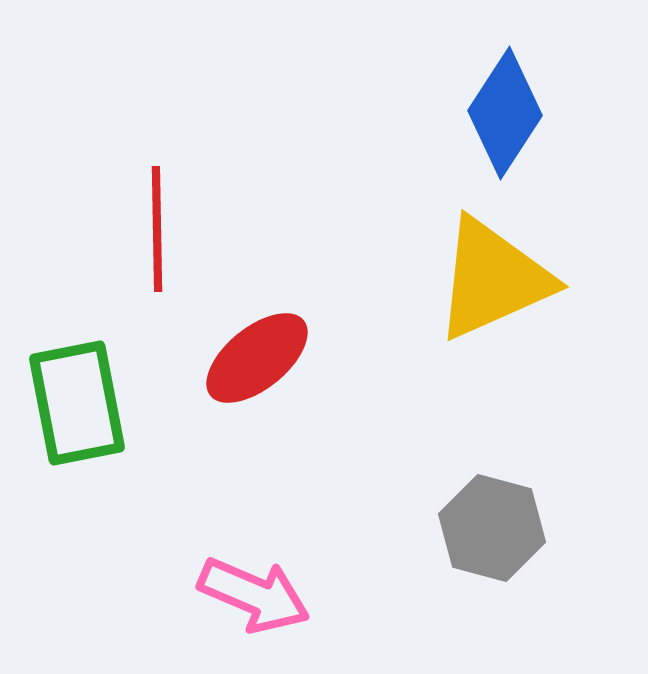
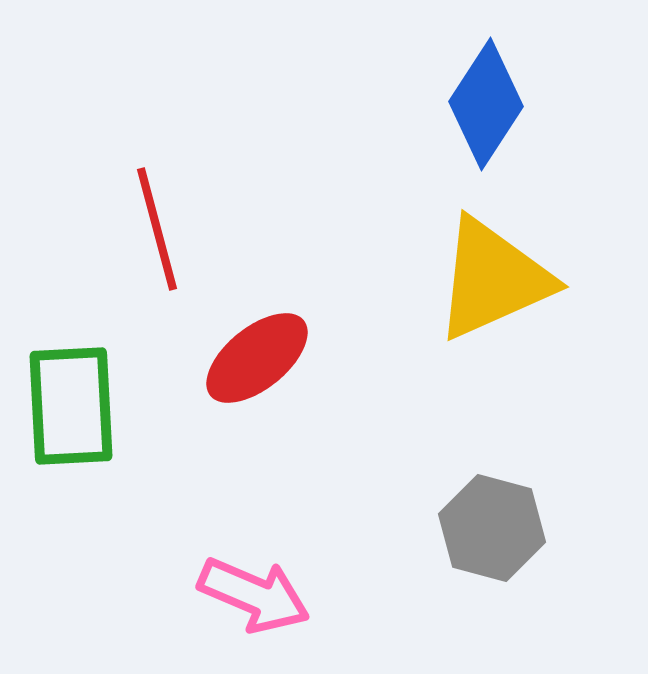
blue diamond: moved 19 px left, 9 px up
red line: rotated 14 degrees counterclockwise
green rectangle: moved 6 px left, 3 px down; rotated 8 degrees clockwise
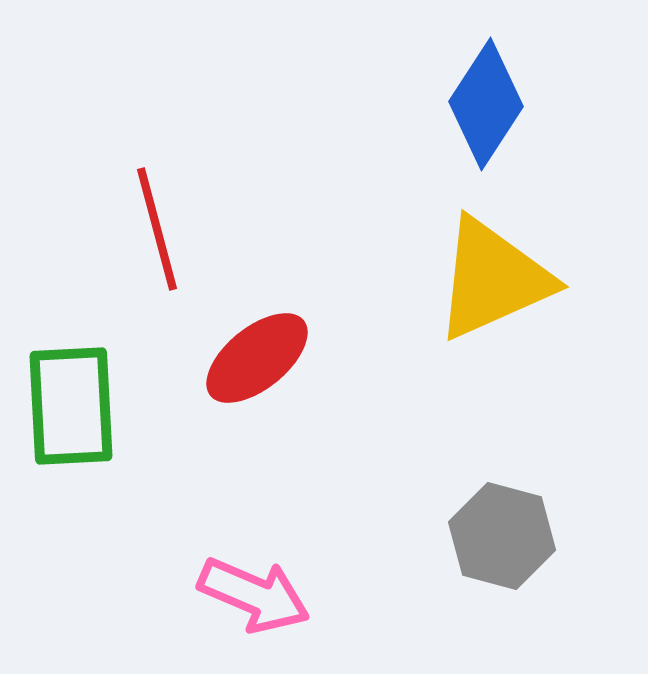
gray hexagon: moved 10 px right, 8 px down
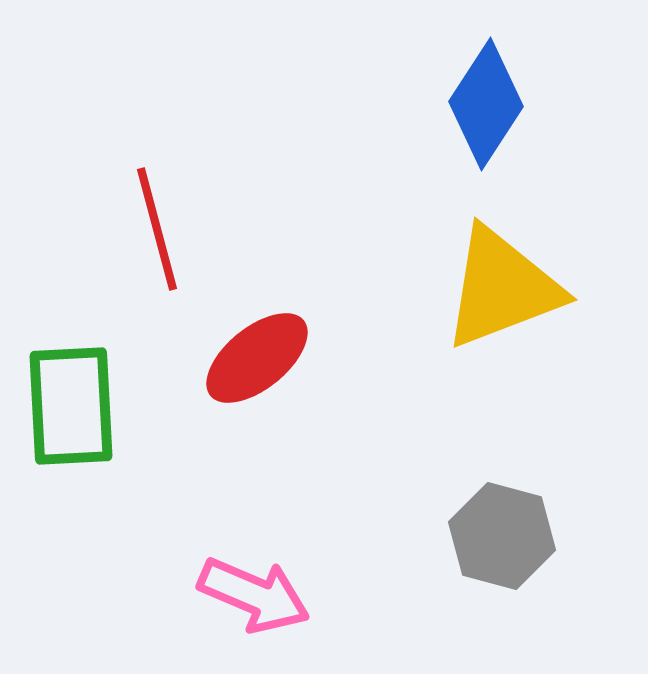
yellow triangle: moved 9 px right, 9 px down; rotated 3 degrees clockwise
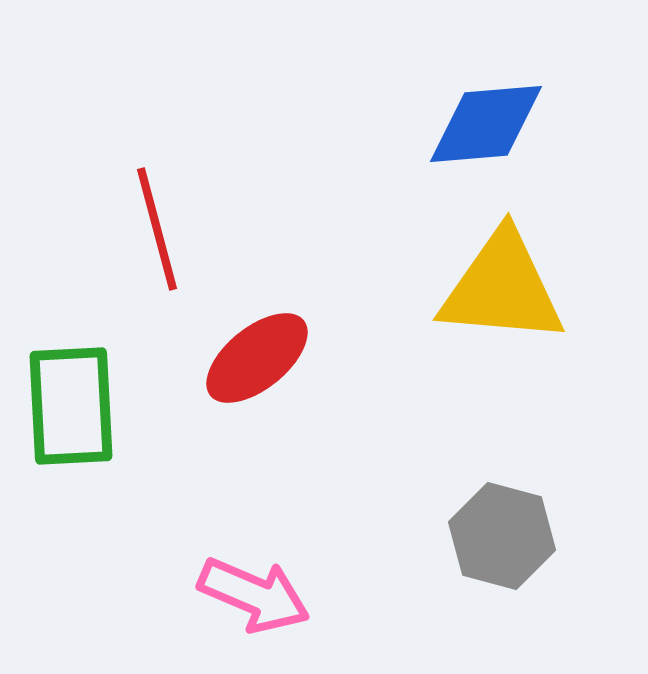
blue diamond: moved 20 px down; rotated 52 degrees clockwise
yellow triangle: rotated 26 degrees clockwise
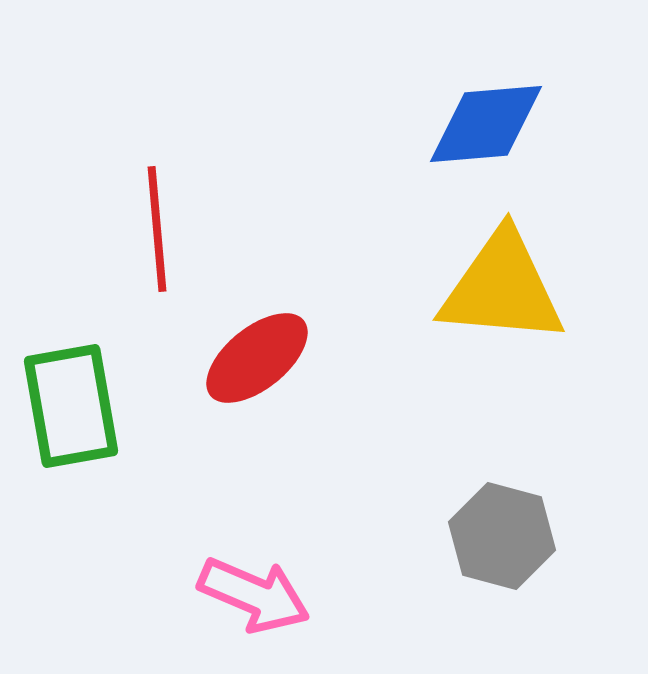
red line: rotated 10 degrees clockwise
green rectangle: rotated 7 degrees counterclockwise
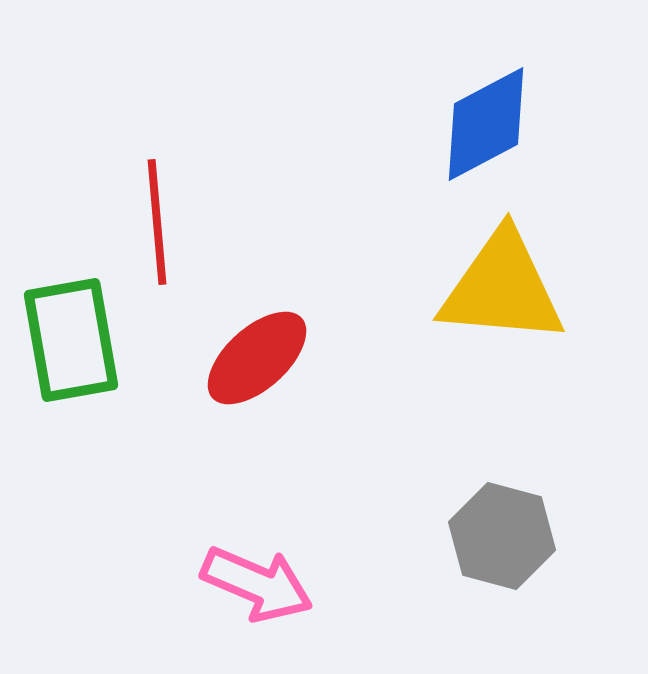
blue diamond: rotated 23 degrees counterclockwise
red line: moved 7 px up
red ellipse: rotated 3 degrees counterclockwise
green rectangle: moved 66 px up
pink arrow: moved 3 px right, 11 px up
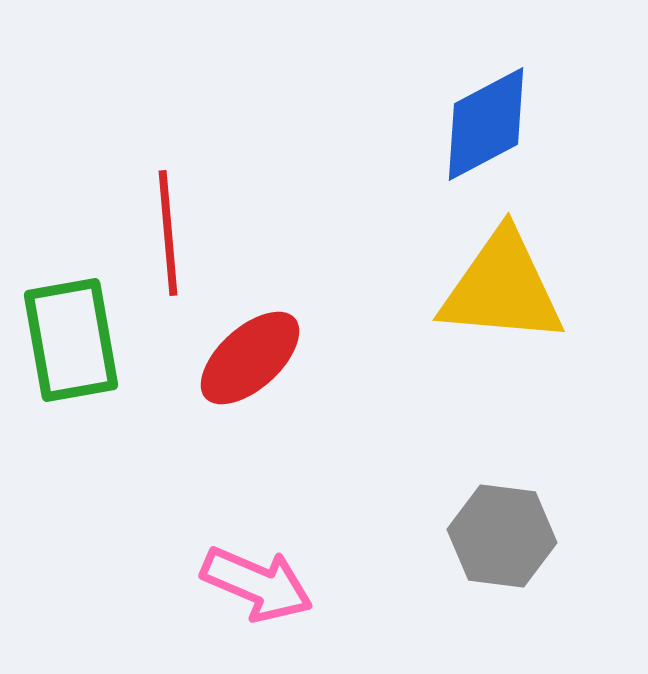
red line: moved 11 px right, 11 px down
red ellipse: moved 7 px left
gray hexagon: rotated 8 degrees counterclockwise
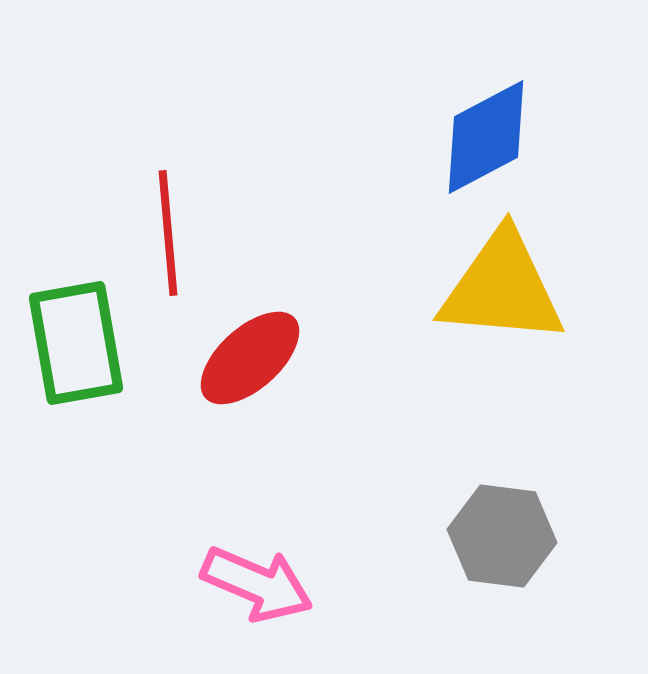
blue diamond: moved 13 px down
green rectangle: moved 5 px right, 3 px down
